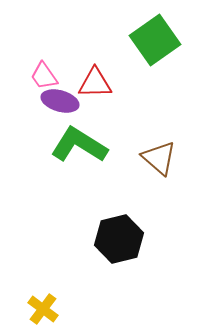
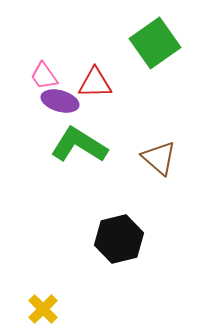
green square: moved 3 px down
yellow cross: rotated 8 degrees clockwise
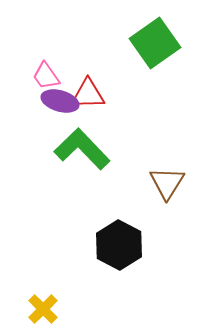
pink trapezoid: moved 2 px right
red triangle: moved 7 px left, 11 px down
green L-shape: moved 3 px right, 4 px down; rotated 14 degrees clockwise
brown triangle: moved 8 px right, 25 px down; rotated 21 degrees clockwise
black hexagon: moved 6 px down; rotated 18 degrees counterclockwise
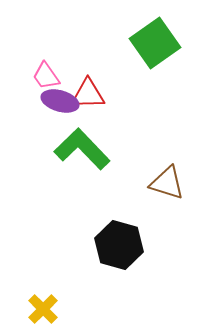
brown triangle: rotated 45 degrees counterclockwise
black hexagon: rotated 12 degrees counterclockwise
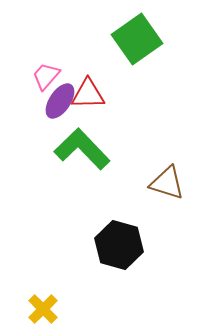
green square: moved 18 px left, 4 px up
pink trapezoid: rotated 76 degrees clockwise
purple ellipse: rotated 72 degrees counterclockwise
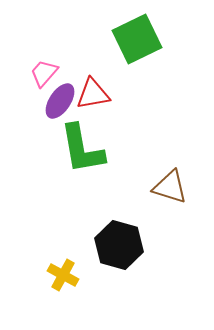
green square: rotated 9 degrees clockwise
pink trapezoid: moved 2 px left, 3 px up
red triangle: moved 5 px right; rotated 9 degrees counterclockwise
green L-shape: rotated 146 degrees counterclockwise
brown triangle: moved 3 px right, 4 px down
yellow cross: moved 20 px right, 34 px up; rotated 16 degrees counterclockwise
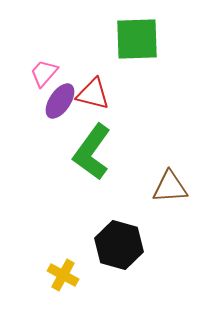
green square: rotated 24 degrees clockwise
red triangle: rotated 24 degrees clockwise
green L-shape: moved 10 px right, 3 px down; rotated 46 degrees clockwise
brown triangle: rotated 21 degrees counterclockwise
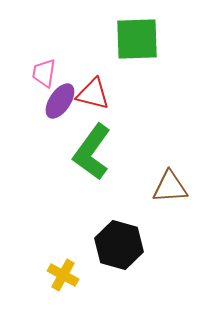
pink trapezoid: rotated 32 degrees counterclockwise
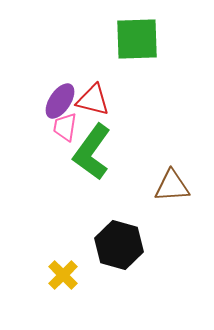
pink trapezoid: moved 21 px right, 54 px down
red triangle: moved 6 px down
brown triangle: moved 2 px right, 1 px up
yellow cross: rotated 16 degrees clockwise
